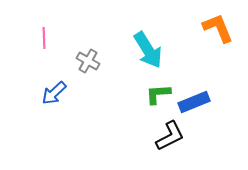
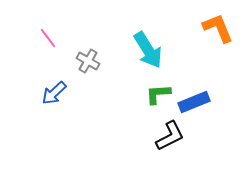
pink line: moved 4 px right; rotated 35 degrees counterclockwise
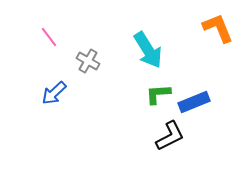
pink line: moved 1 px right, 1 px up
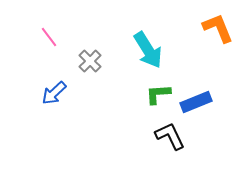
gray cross: moved 2 px right; rotated 15 degrees clockwise
blue rectangle: moved 2 px right
black L-shape: rotated 88 degrees counterclockwise
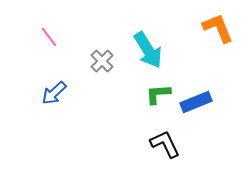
gray cross: moved 12 px right
black L-shape: moved 5 px left, 8 px down
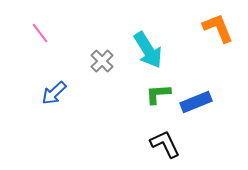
pink line: moved 9 px left, 4 px up
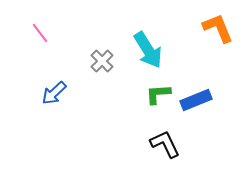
blue rectangle: moved 2 px up
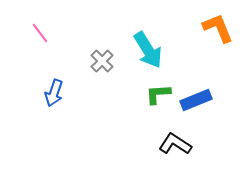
blue arrow: rotated 28 degrees counterclockwise
black L-shape: moved 10 px right; rotated 32 degrees counterclockwise
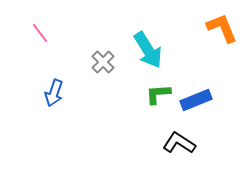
orange L-shape: moved 4 px right
gray cross: moved 1 px right, 1 px down
black L-shape: moved 4 px right, 1 px up
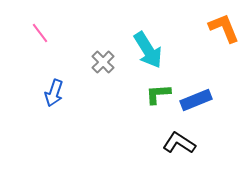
orange L-shape: moved 2 px right
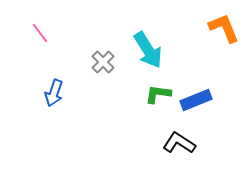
green L-shape: rotated 12 degrees clockwise
